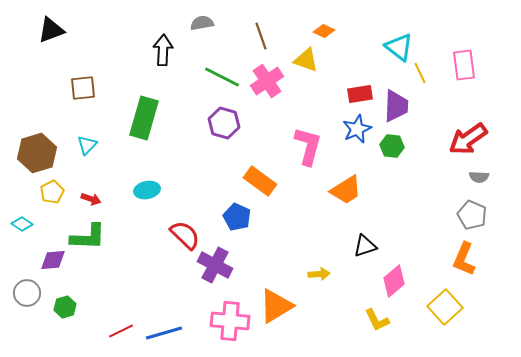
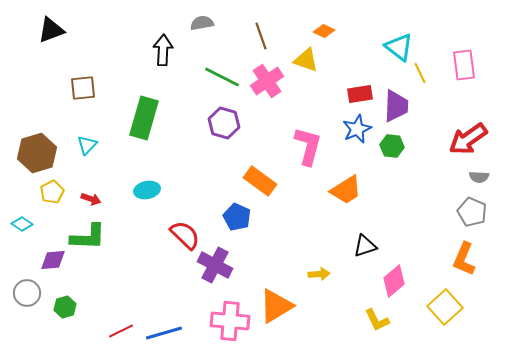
gray pentagon at (472, 215): moved 3 px up
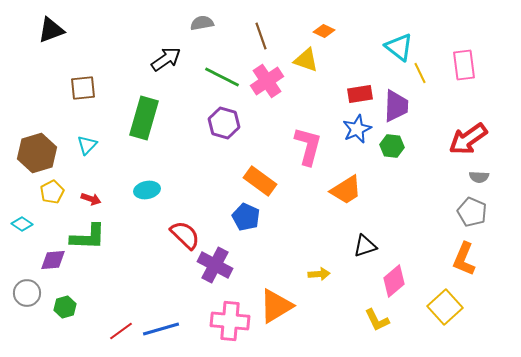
black arrow at (163, 50): moved 3 px right, 9 px down; rotated 52 degrees clockwise
blue pentagon at (237, 217): moved 9 px right
red line at (121, 331): rotated 10 degrees counterclockwise
blue line at (164, 333): moved 3 px left, 4 px up
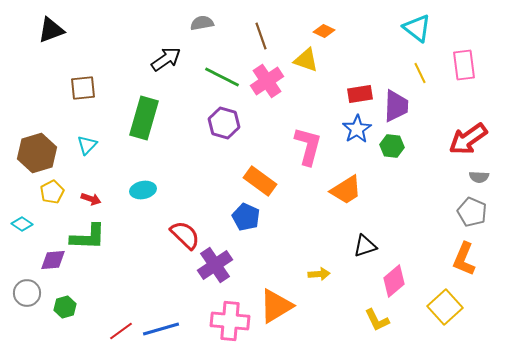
cyan triangle at (399, 47): moved 18 px right, 19 px up
blue star at (357, 129): rotated 8 degrees counterclockwise
cyan ellipse at (147, 190): moved 4 px left
purple cross at (215, 265): rotated 28 degrees clockwise
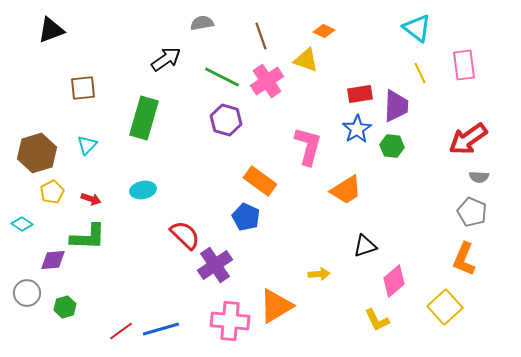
purple hexagon at (224, 123): moved 2 px right, 3 px up
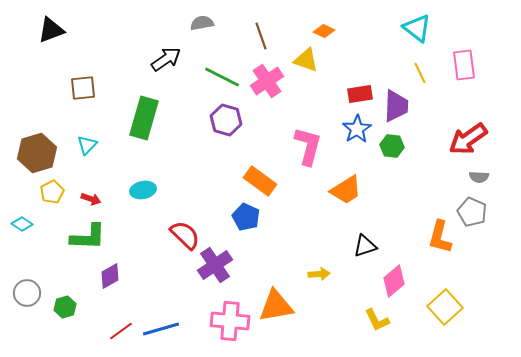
orange L-shape at (464, 259): moved 24 px left, 22 px up; rotated 8 degrees counterclockwise
purple diamond at (53, 260): moved 57 px right, 16 px down; rotated 24 degrees counterclockwise
orange triangle at (276, 306): rotated 21 degrees clockwise
